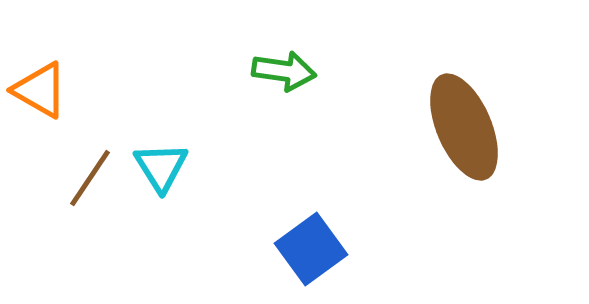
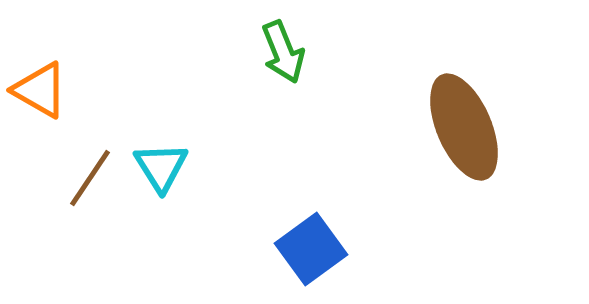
green arrow: moved 1 px left, 19 px up; rotated 60 degrees clockwise
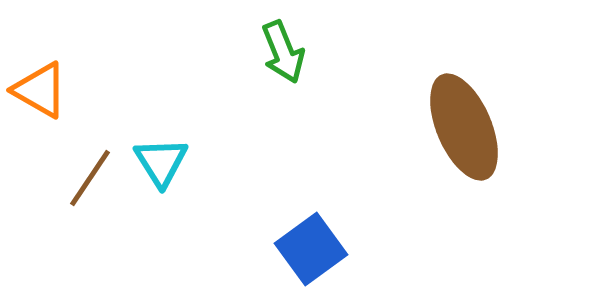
cyan triangle: moved 5 px up
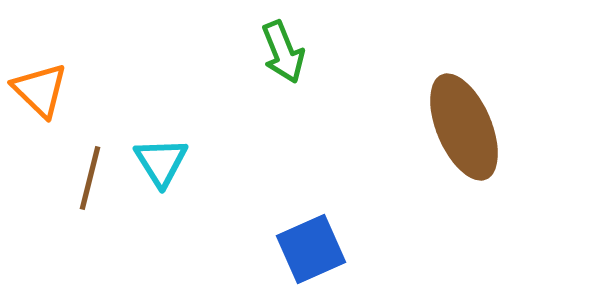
orange triangle: rotated 14 degrees clockwise
brown line: rotated 20 degrees counterclockwise
blue square: rotated 12 degrees clockwise
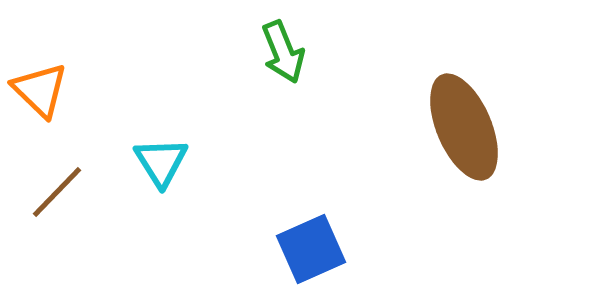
brown line: moved 33 px left, 14 px down; rotated 30 degrees clockwise
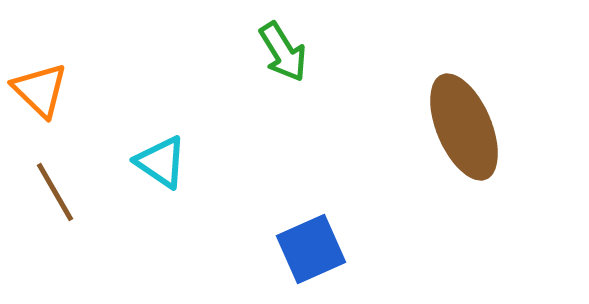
green arrow: rotated 10 degrees counterclockwise
cyan triangle: rotated 24 degrees counterclockwise
brown line: moved 2 px left; rotated 74 degrees counterclockwise
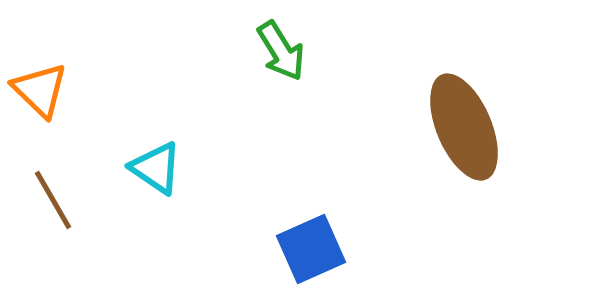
green arrow: moved 2 px left, 1 px up
cyan triangle: moved 5 px left, 6 px down
brown line: moved 2 px left, 8 px down
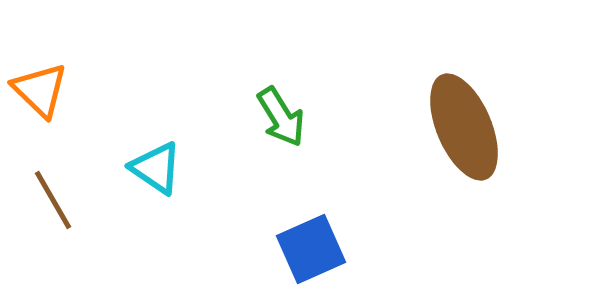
green arrow: moved 66 px down
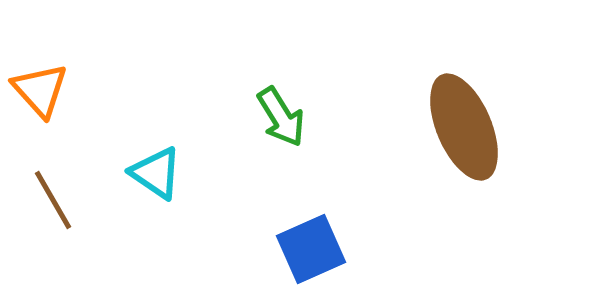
orange triangle: rotated 4 degrees clockwise
cyan triangle: moved 5 px down
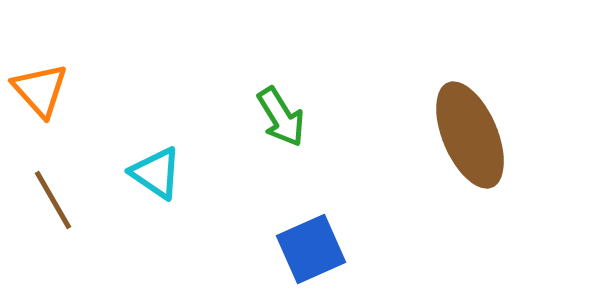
brown ellipse: moved 6 px right, 8 px down
